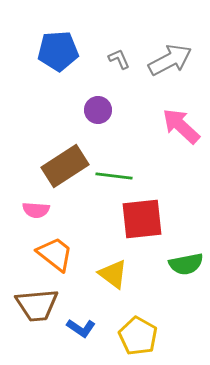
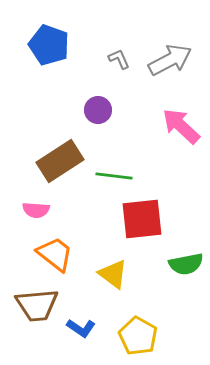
blue pentagon: moved 9 px left, 6 px up; rotated 24 degrees clockwise
brown rectangle: moved 5 px left, 5 px up
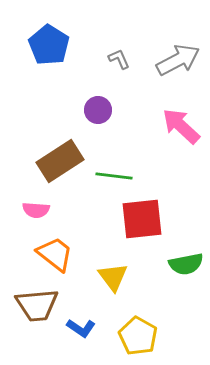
blue pentagon: rotated 12 degrees clockwise
gray arrow: moved 8 px right
yellow triangle: moved 3 px down; rotated 16 degrees clockwise
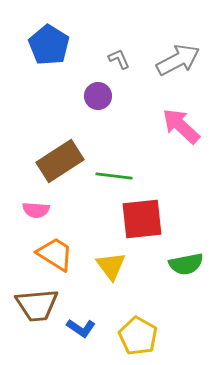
purple circle: moved 14 px up
orange trapezoid: rotated 6 degrees counterclockwise
yellow triangle: moved 2 px left, 11 px up
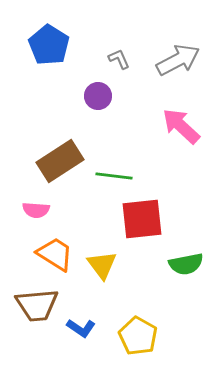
yellow triangle: moved 9 px left, 1 px up
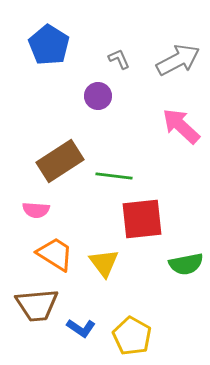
yellow triangle: moved 2 px right, 2 px up
yellow pentagon: moved 6 px left
